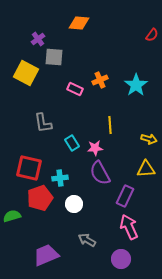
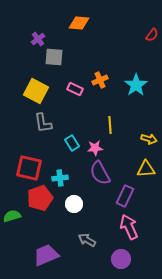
yellow square: moved 10 px right, 18 px down
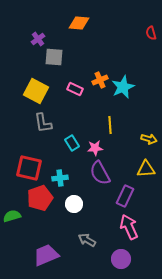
red semicircle: moved 1 px left, 2 px up; rotated 128 degrees clockwise
cyan star: moved 13 px left, 2 px down; rotated 10 degrees clockwise
